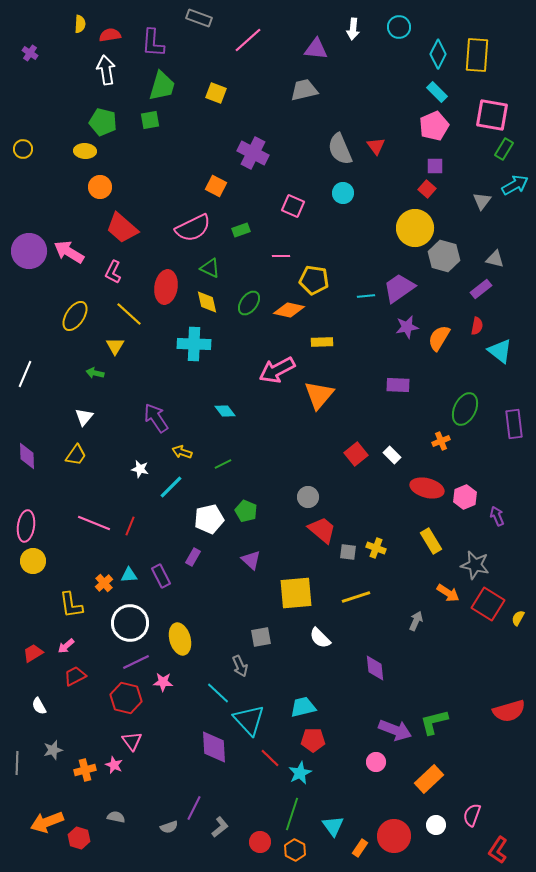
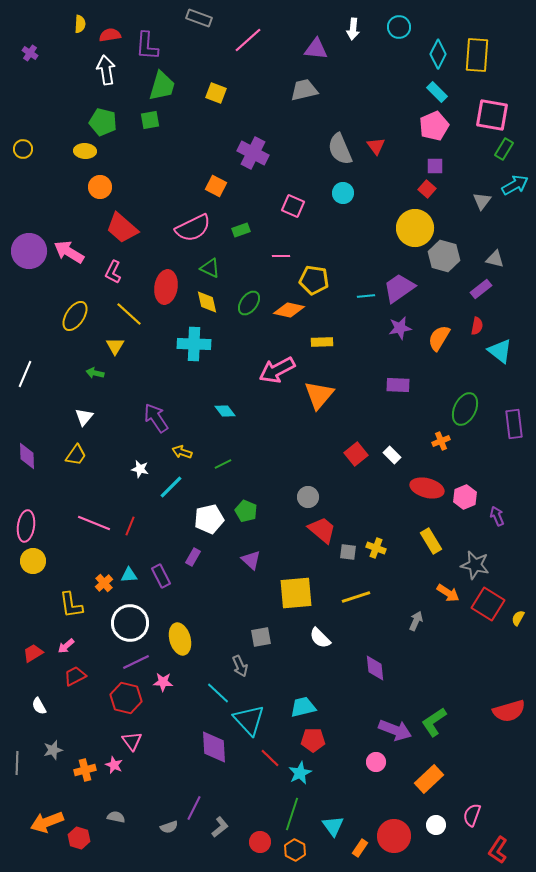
purple L-shape at (153, 43): moved 6 px left, 3 px down
purple star at (407, 327): moved 7 px left, 1 px down
green L-shape at (434, 722): rotated 20 degrees counterclockwise
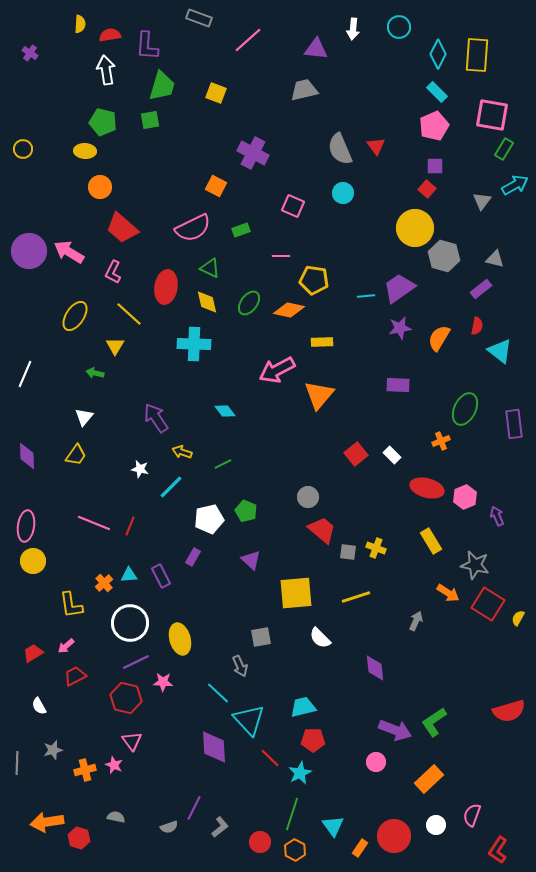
orange arrow at (47, 822): rotated 12 degrees clockwise
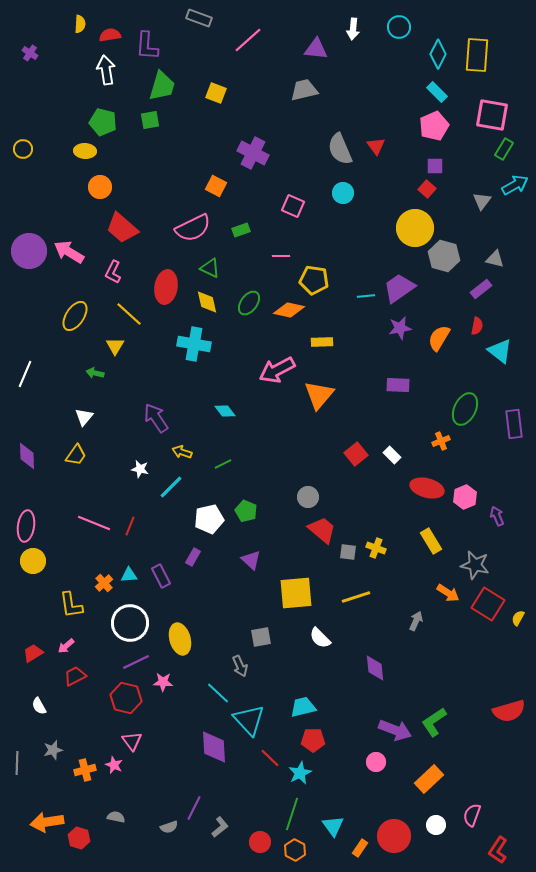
cyan cross at (194, 344): rotated 8 degrees clockwise
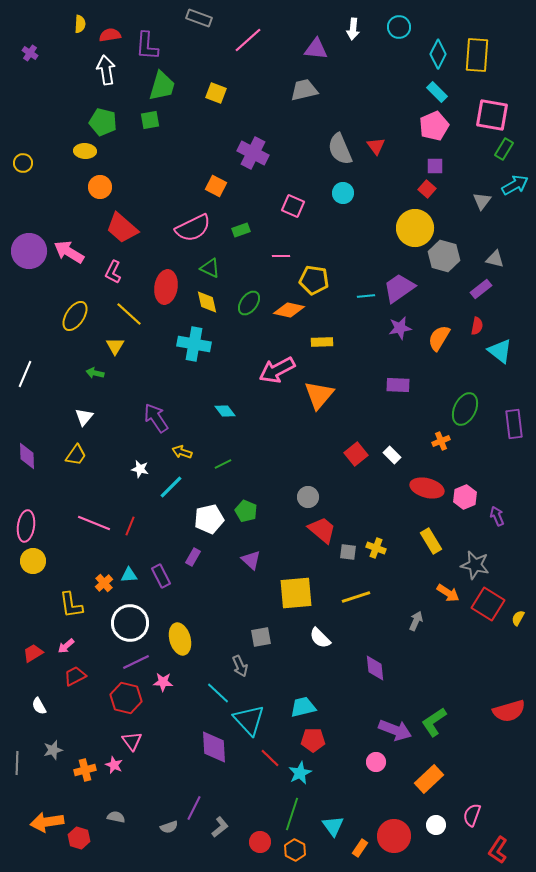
yellow circle at (23, 149): moved 14 px down
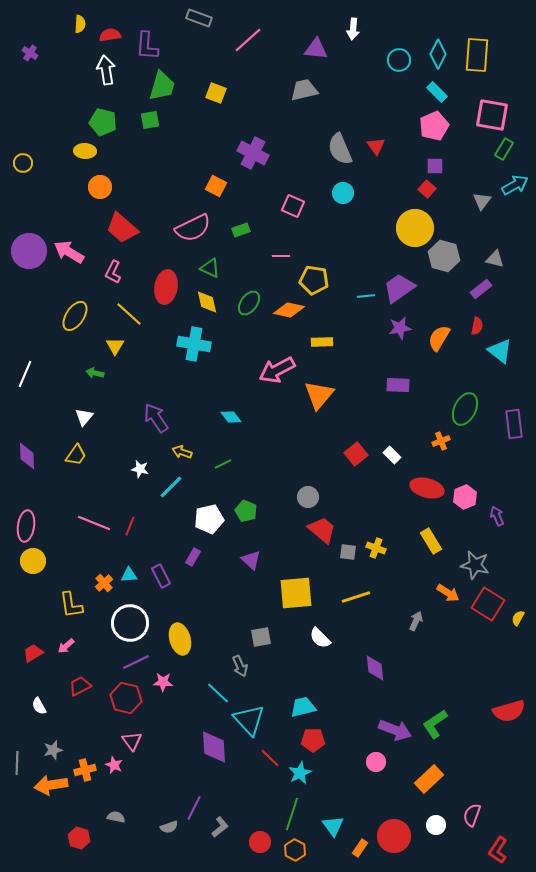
cyan circle at (399, 27): moved 33 px down
cyan diamond at (225, 411): moved 6 px right, 6 px down
red trapezoid at (75, 676): moved 5 px right, 10 px down
green L-shape at (434, 722): moved 1 px right, 2 px down
orange arrow at (47, 822): moved 4 px right, 37 px up
